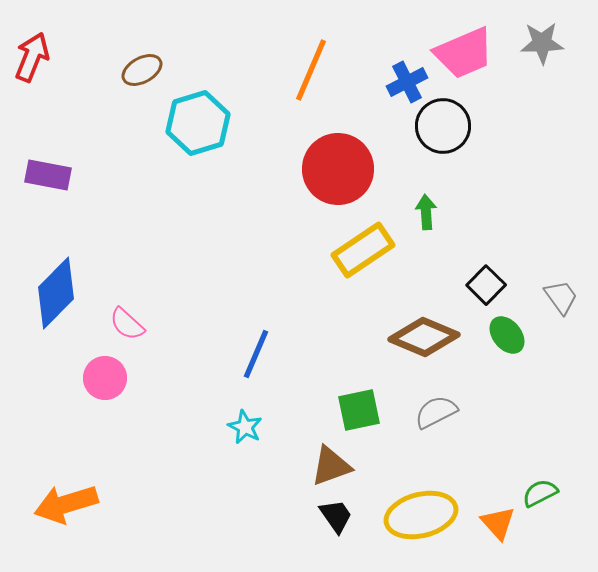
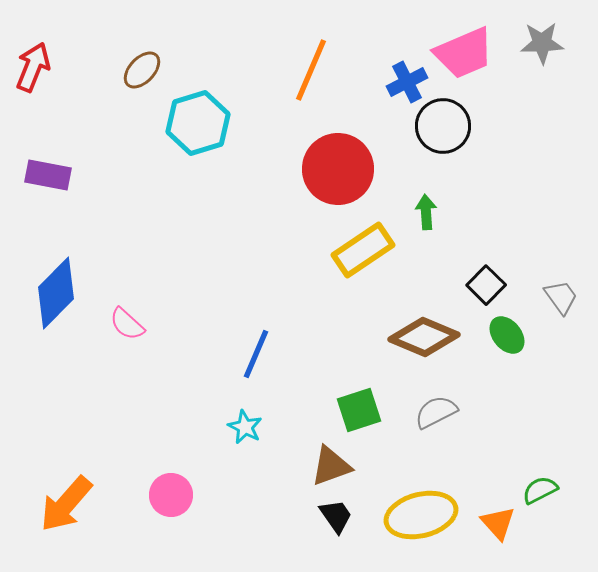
red arrow: moved 1 px right, 10 px down
brown ellipse: rotated 18 degrees counterclockwise
pink circle: moved 66 px right, 117 px down
green square: rotated 6 degrees counterclockwise
green semicircle: moved 3 px up
orange arrow: rotated 32 degrees counterclockwise
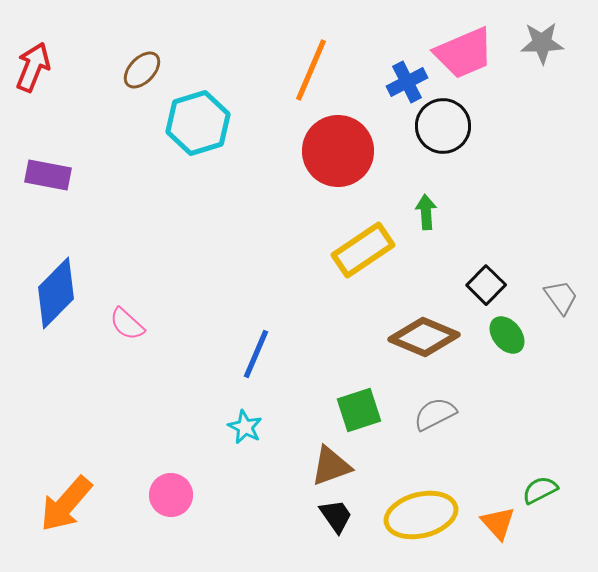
red circle: moved 18 px up
gray semicircle: moved 1 px left, 2 px down
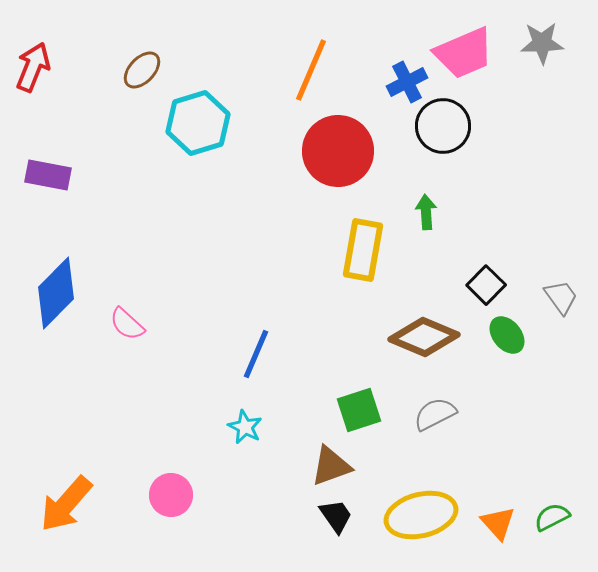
yellow rectangle: rotated 46 degrees counterclockwise
green semicircle: moved 12 px right, 27 px down
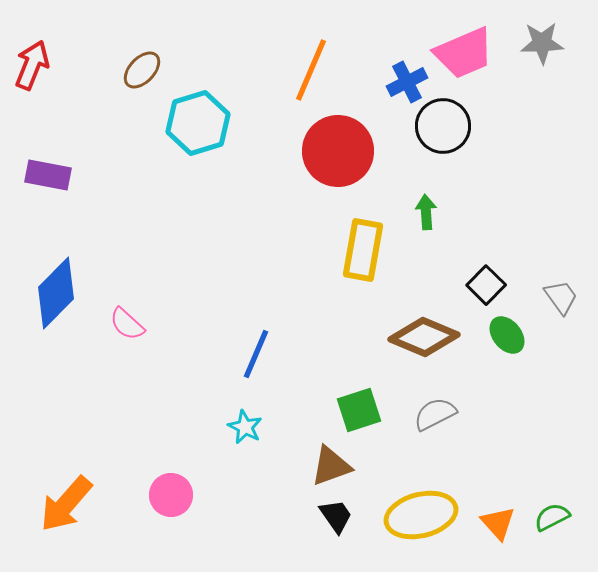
red arrow: moved 1 px left, 2 px up
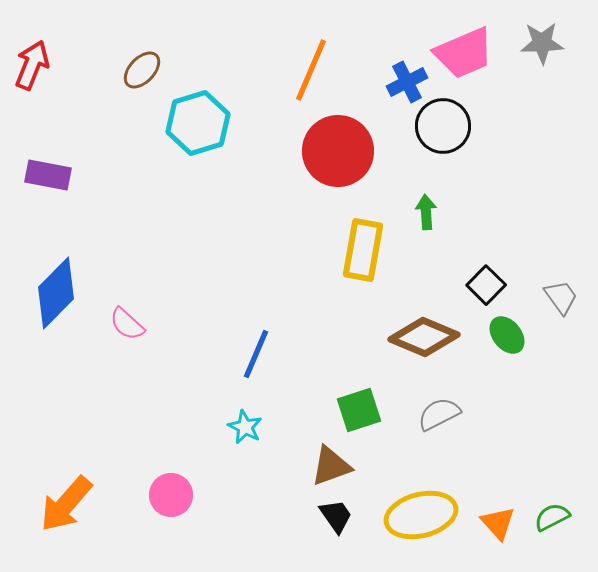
gray semicircle: moved 4 px right
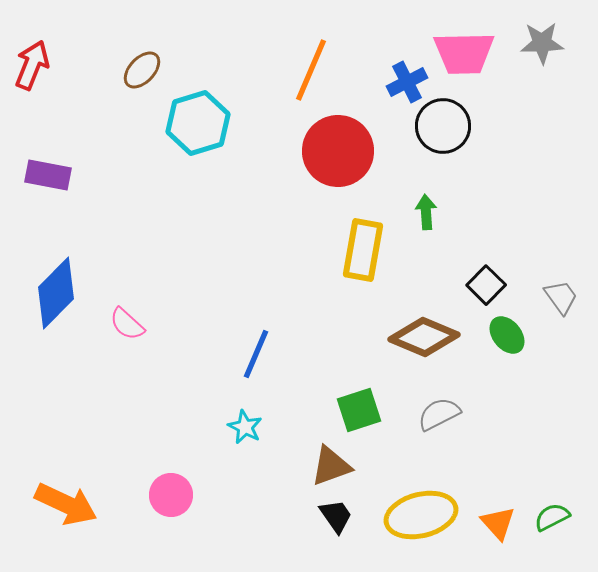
pink trapezoid: rotated 22 degrees clockwise
orange arrow: rotated 106 degrees counterclockwise
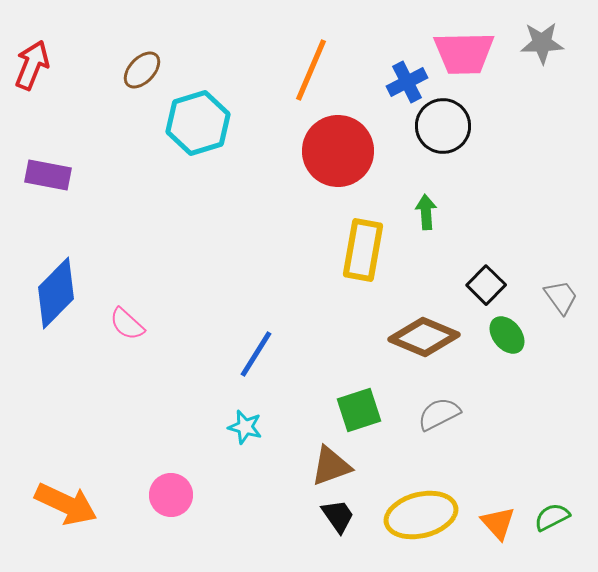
blue line: rotated 9 degrees clockwise
cyan star: rotated 12 degrees counterclockwise
black trapezoid: moved 2 px right
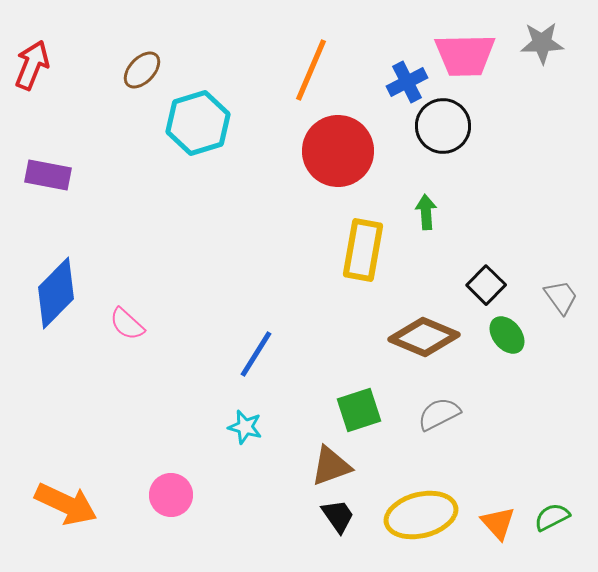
pink trapezoid: moved 1 px right, 2 px down
